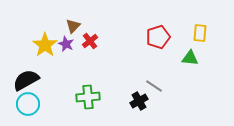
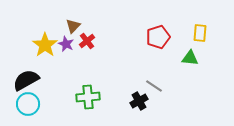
red cross: moved 3 px left
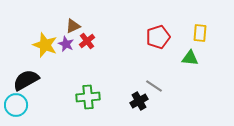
brown triangle: rotated 21 degrees clockwise
yellow star: rotated 15 degrees counterclockwise
cyan circle: moved 12 px left, 1 px down
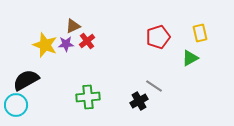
yellow rectangle: rotated 18 degrees counterclockwise
purple star: rotated 28 degrees counterclockwise
green triangle: rotated 36 degrees counterclockwise
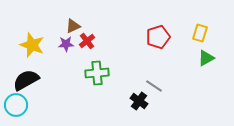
yellow rectangle: rotated 30 degrees clockwise
yellow star: moved 13 px left
green triangle: moved 16 px right
green cross: moved 9 px right, 24 px up
black cross: rotated 24 degrees counterclockwise
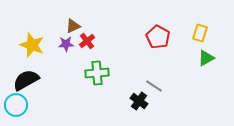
red pentagon: rotated 25 degrees counterclockwise
